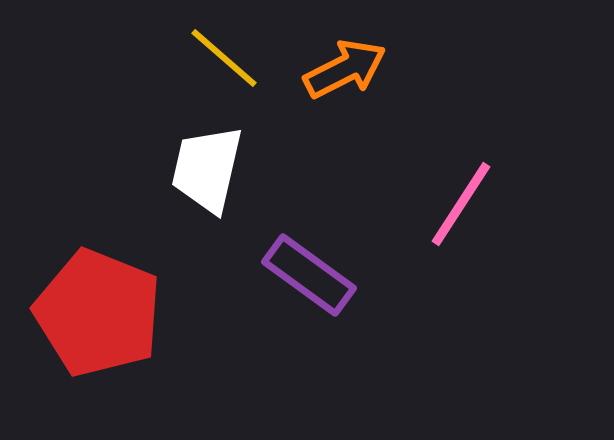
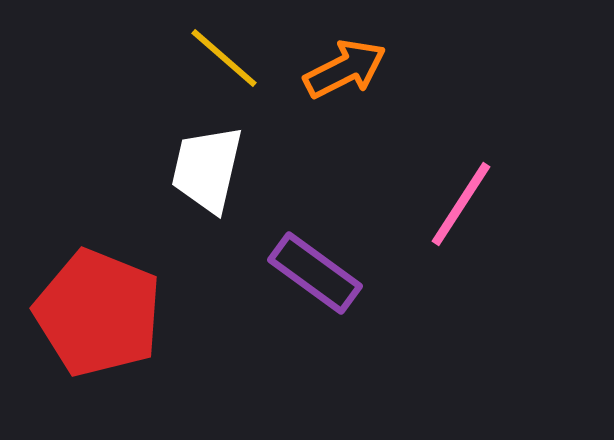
purple rectangle: moved 6 px right, 2 px up
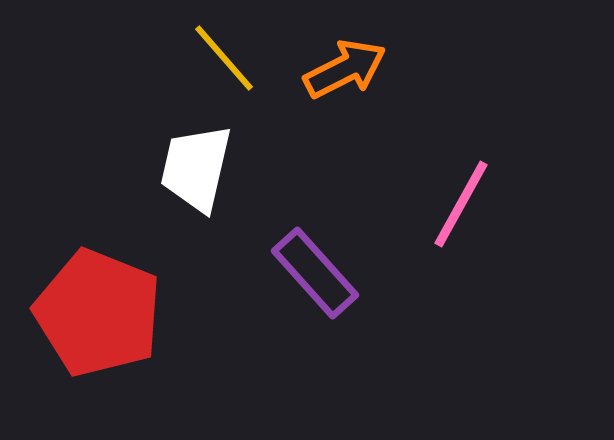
yellow line: rotated 8 degrees clockwise
white trapezoid: moved 11 px left, 1 px up
pink line: rotated 4 degrees counterclockwise
purple rectangle: rotated 12 degrees clockwise
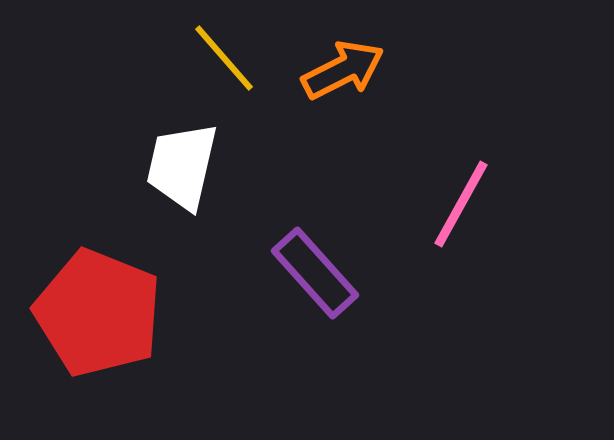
orange arrow: moved 2 px left, 1 px down
white trapezoid: moved 14 px left, 2 px up
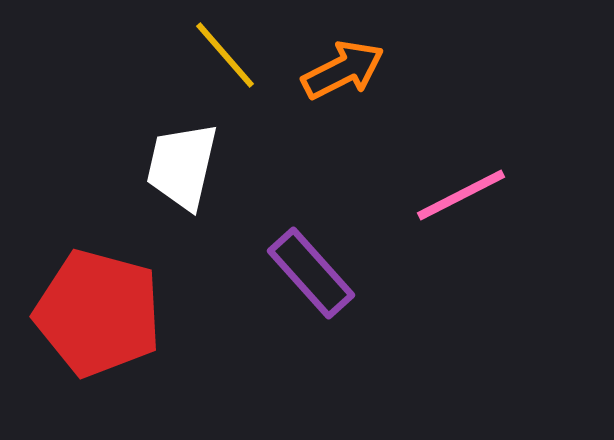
yellow line: moved 1 px right, 3 px up
pink line: moved 9 px up; rotated 34 degrees clockwise
purple rectangle: moved 4 px left
red pentagon: rotated 7 degrees counterclockwise
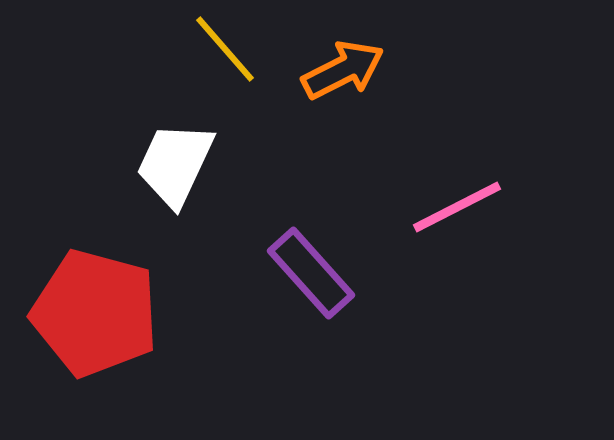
yellow line: moved 6 px up
white trapezoid: moved 7 px left, 2 px up; rotated 12 degrees clockwise
pink line: moved 4 px left, 12 px down
red pentagon: moved 3 px left
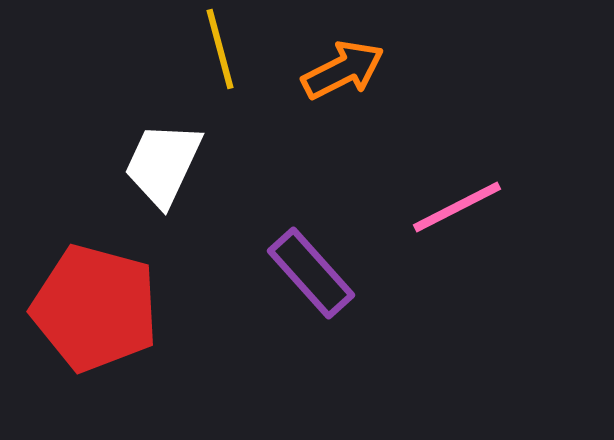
yellow line: moved 5 px left; rotated 26 degrees clockwise
white trapezoid: moved 12 px left
red pentagon: moved 5 px up
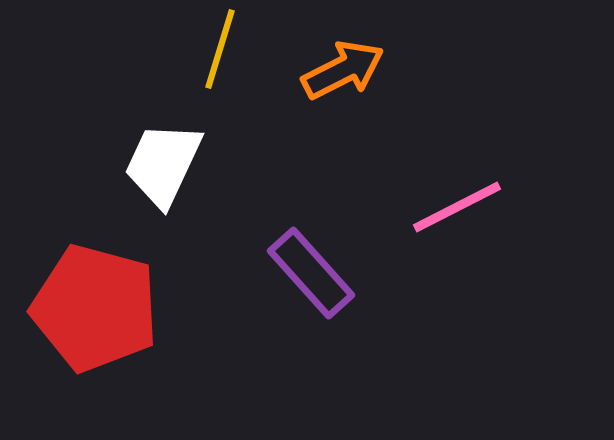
yellow line: rotated 32 degrees clockwise
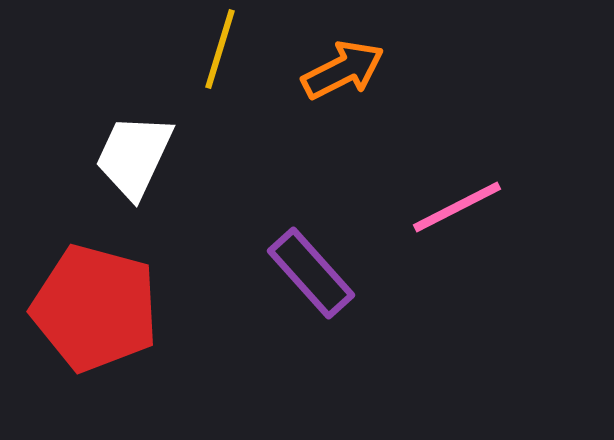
white trapezoid: moved 29 px left, 8 px up
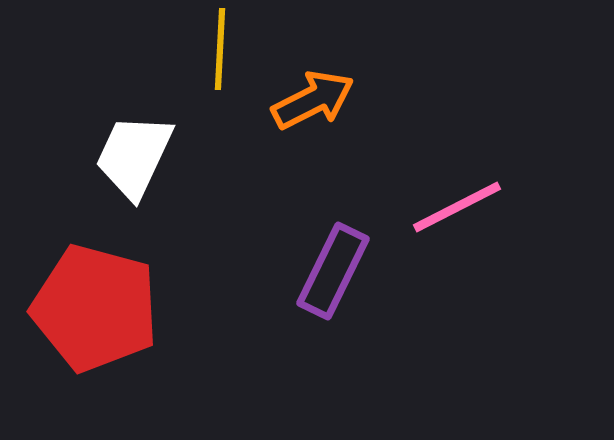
yellow line: rotated 14 degrees counterclockwise
orange arrow: moved 30 px left, 30 px down
purple rectangle: moved 22 px right, 2 px up; rotated 68 degrees clockwise
